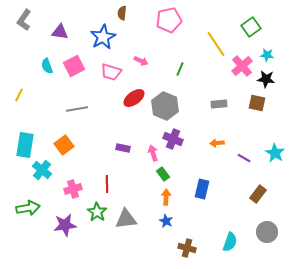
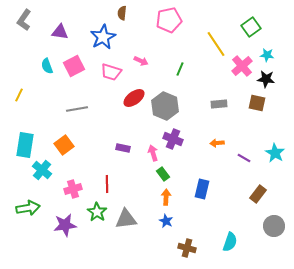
gray circle at (267, 232): moved 7 px right, 6 px up
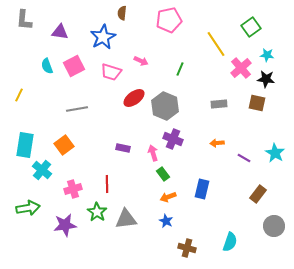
gray L-shape at (24, 20): rotated 30 degrees counterclockwise
pink cross at (242, 66): moved 1 px left, 2 px down
orange arrow at (166, 197): moved 2 px right; rotated 112 degrees counterclockwise
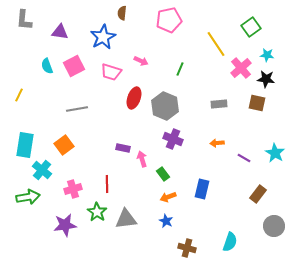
red ellipse at (134, 98): rotated 35 degrees counterclockwise
pink arrow at (153, 153): moved 11 px left, 6 px down
green arrow at (28, 208): moved 11 px up
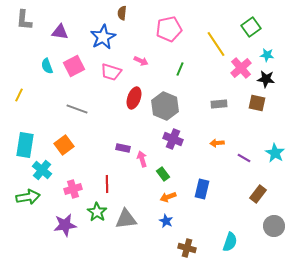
pink pentagon at (169, 20): moved 9 px down
gray line at (77, 109): rotated 30 degrees clockwise
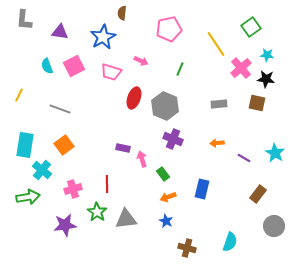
gray line at (77, 109): moved 17 px left
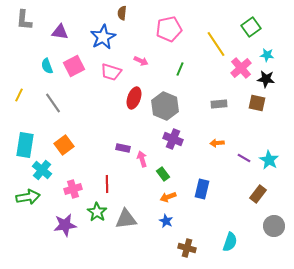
gray line at (60, 109): moved 7 px left, 6 px up; rotated 35 degrees clockwise
cyan star at (275, 153): moved 6 px left, 7 px down
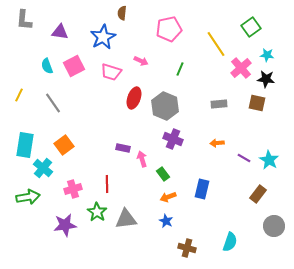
cyan cross at (42, 170): moved 1 px right, 2 px up
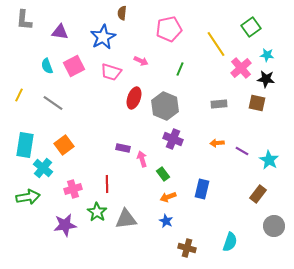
gray line at (53, 103): rotated 20 degrees counterclockwise
purple line at (244, 158): moved 2 px left, 7 px up
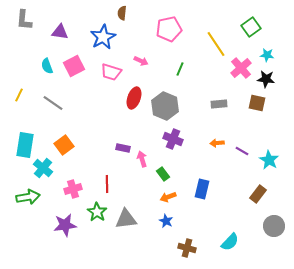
cyan semicircle at (230, 242): rotated 24 degrees clockwise
